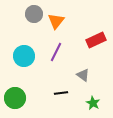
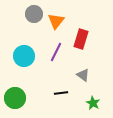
red rectangle: moved 15 px left, 1 px up; rotated 48 degrees counterclockwise
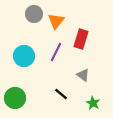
black line: moved 1 px down; rotated 48 degrees clockwise
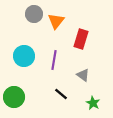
purple line: moved 2 px left, 8 px down; rotated 18 degrees counterclockwise
green circle: moved 1 px left, 1 px up
